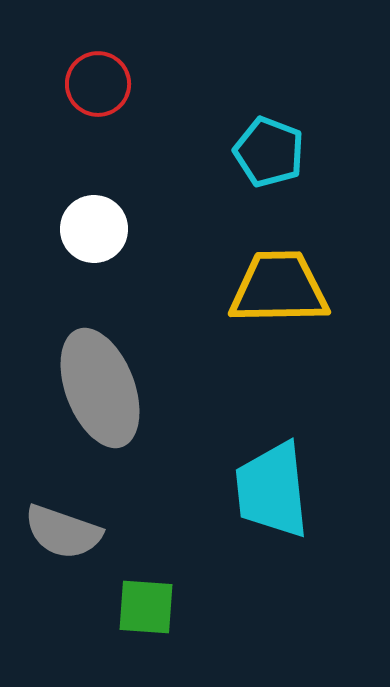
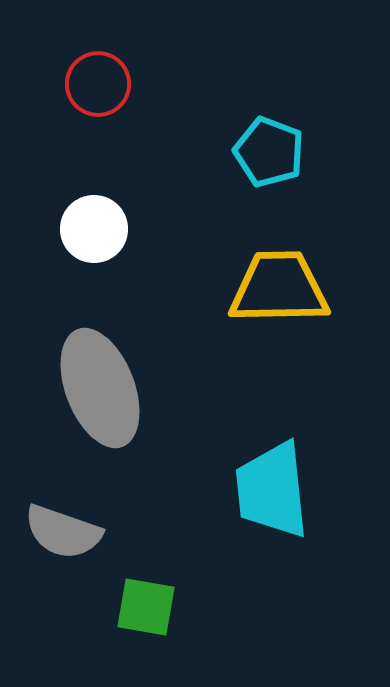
green square: rotated 6 degrees clockwise
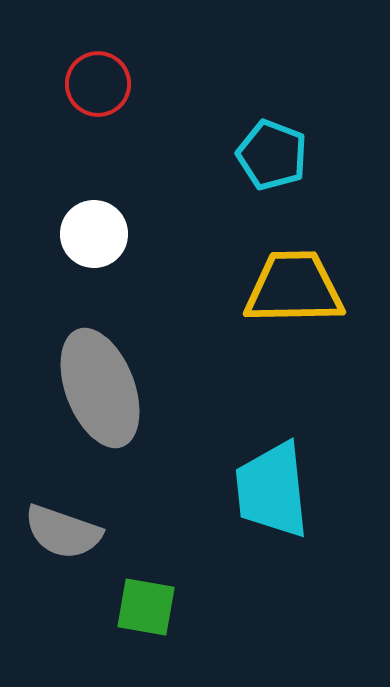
cyan pentagon: moved 3 px right, 3 px down
white circle: moved 5 px down
yellow trapezoid: moved 15 px right
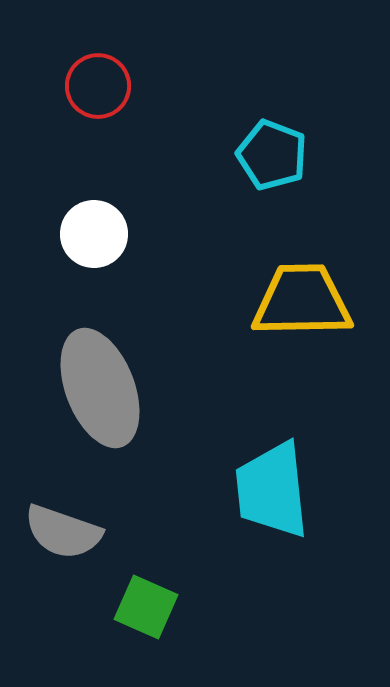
red circle: moved 2 px down
yellow trapezoid: moved 8 px right, 13 px down
green square: rotated 14 degrees clockwise
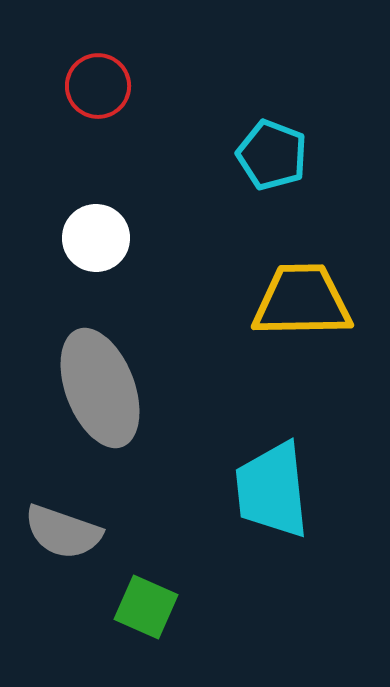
white circle: moved 2 px right, 4 px down
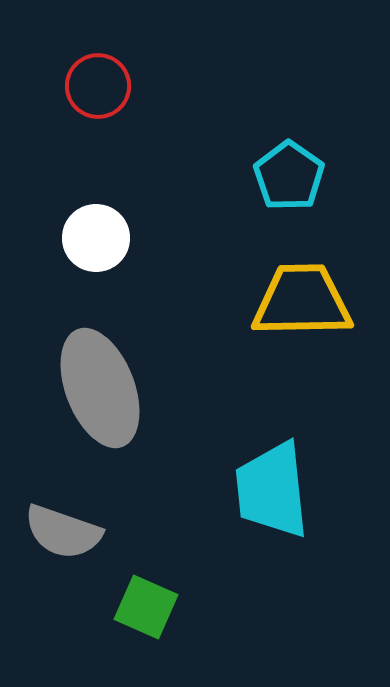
cyan pentagon: moved 17 px right, 21 px down; rotated 14 degrees clockwise
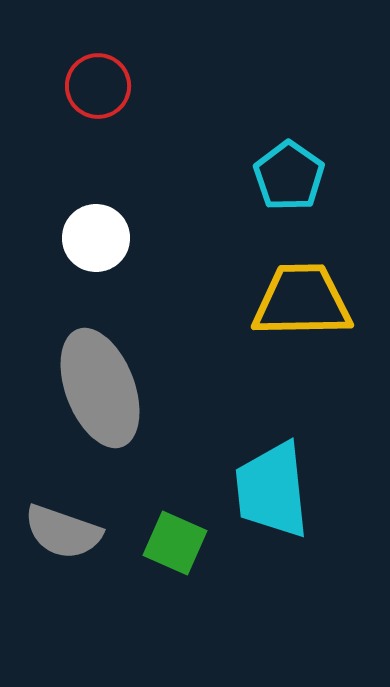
green square: moved 29 px right, 64 px up
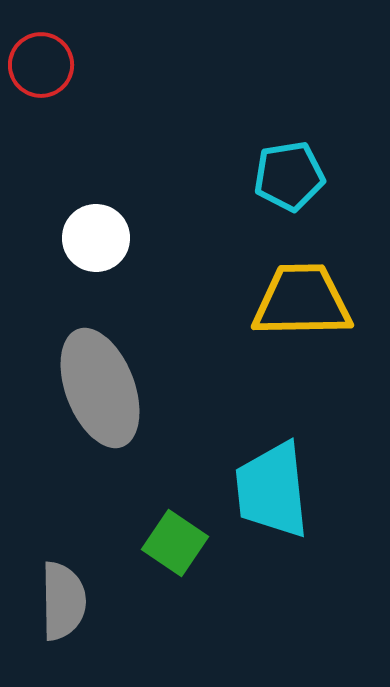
red circle: moved 57 px left, 21 px up
cyan pentagon: rotated 28 degrees clockwise
gray semicircle: moved 69 px down; rotated 110 degrees counterclockwise
green square: rotated 10 degrees clockwise
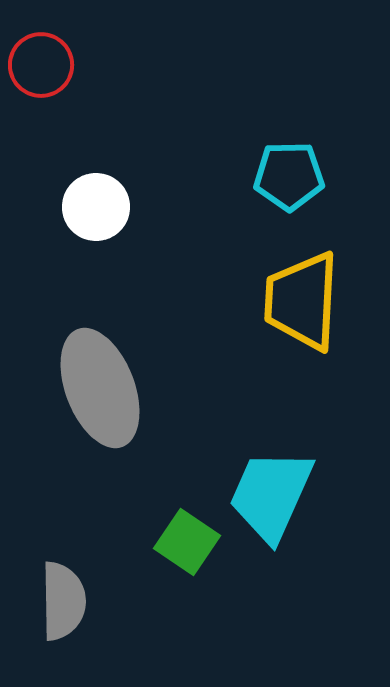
cyan pentagon: rotated 8 degrees clockwise
white circle: moved 31 px up
yellow trapezoid: rotated 86 degrees counterclockwise
cyan trapezoid: moved 1 px left, 5 px down; rotated 30 degrees clockwise
green square: moved 12 px right, 1 px up
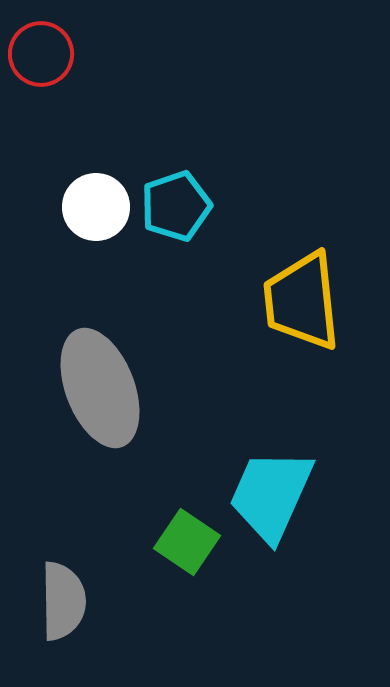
red circle: moved 11 px up
cyan pentagon: moved 113 px left, 30 px down; rotated 18 degrees counterclockwise
yellow trapezoid: rotated 9 degrees counterclockwise
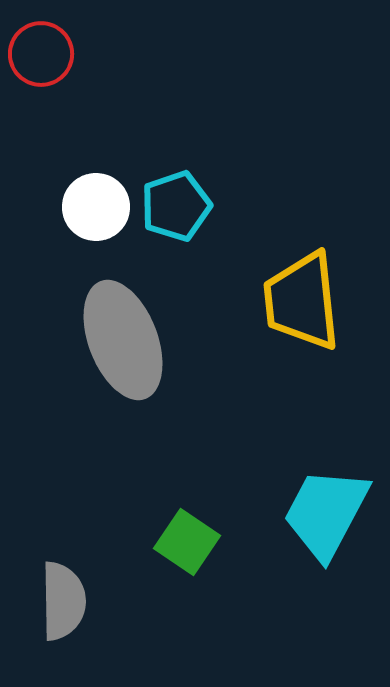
gray ellipse: moved 23 px right, 48 px up
cyan trapezoid: moved 55 px right, 18 px down; rotated 4 degrees clockwise
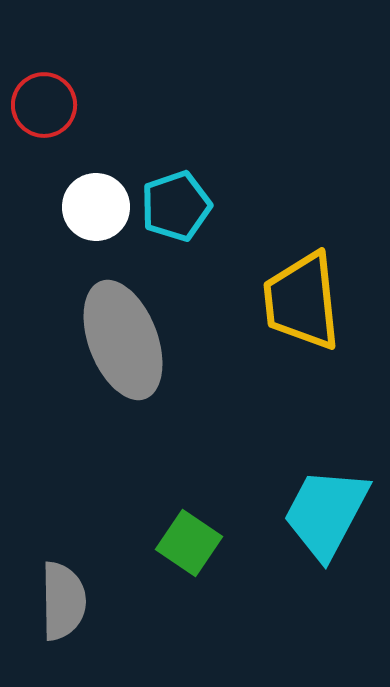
red circle: moved 3 px right, 51 px down
green square: moved 2 px right, 1 px down
